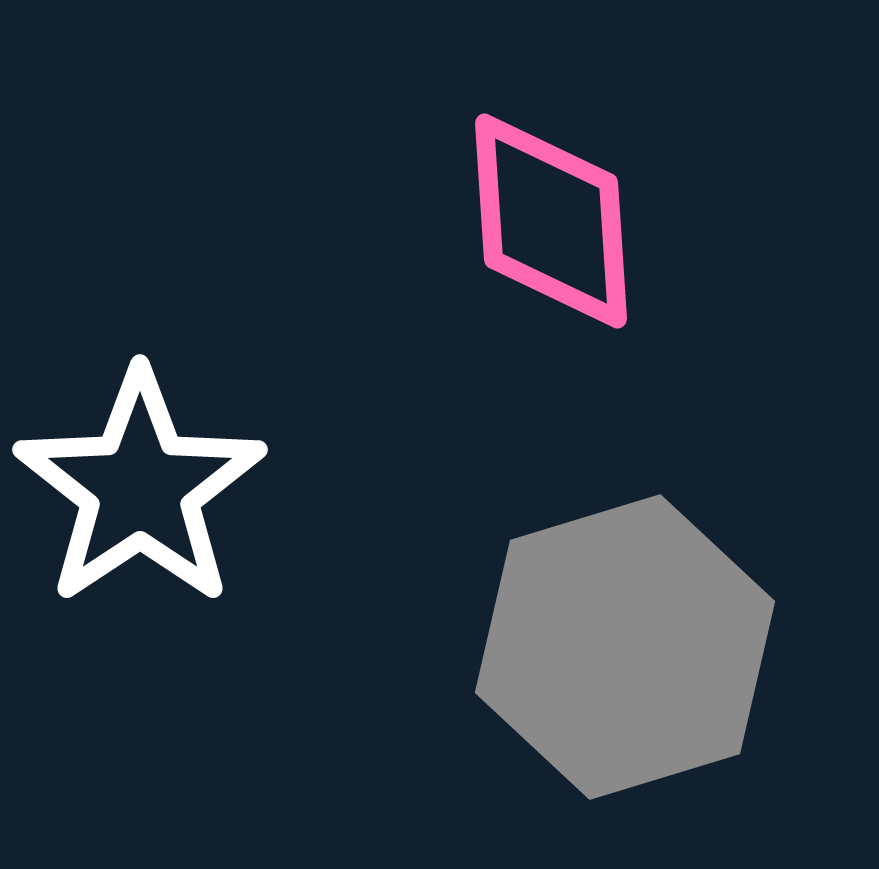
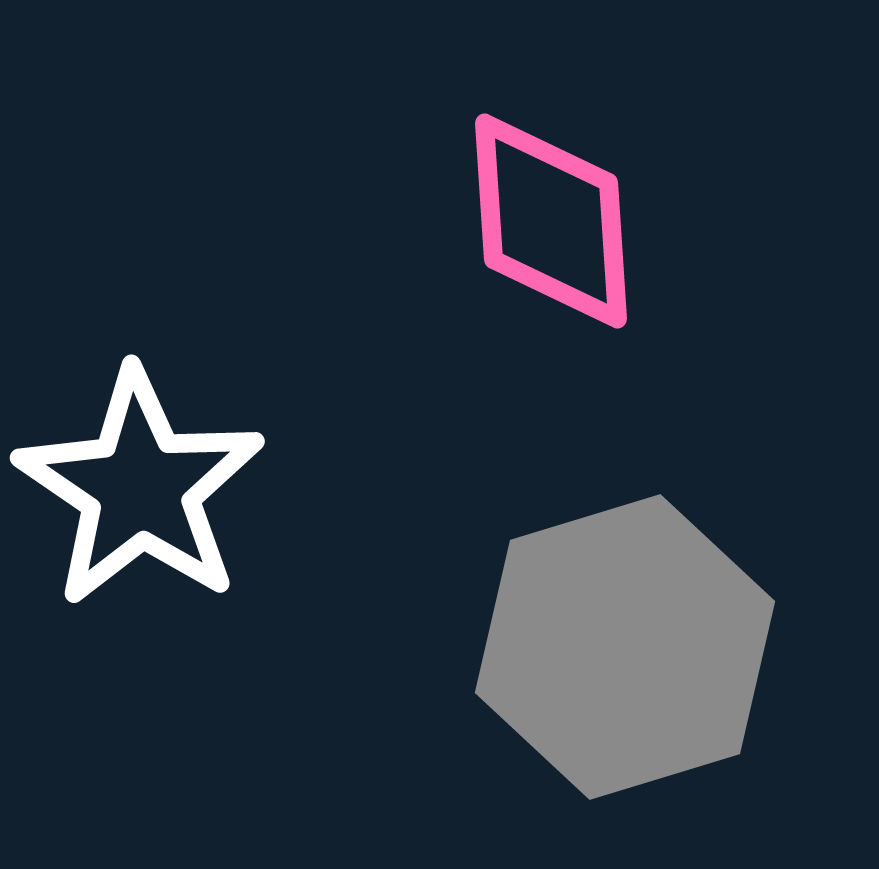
white star: rotated 4 degrees counterclockwise
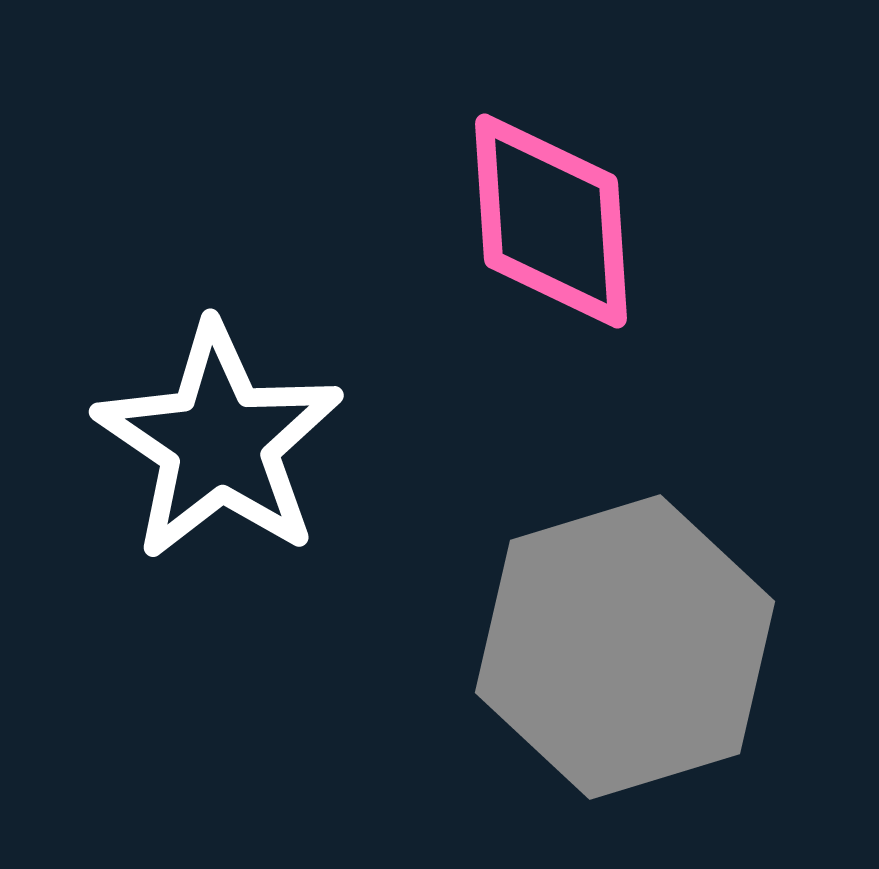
white star: moved 79 px right, 46 px up
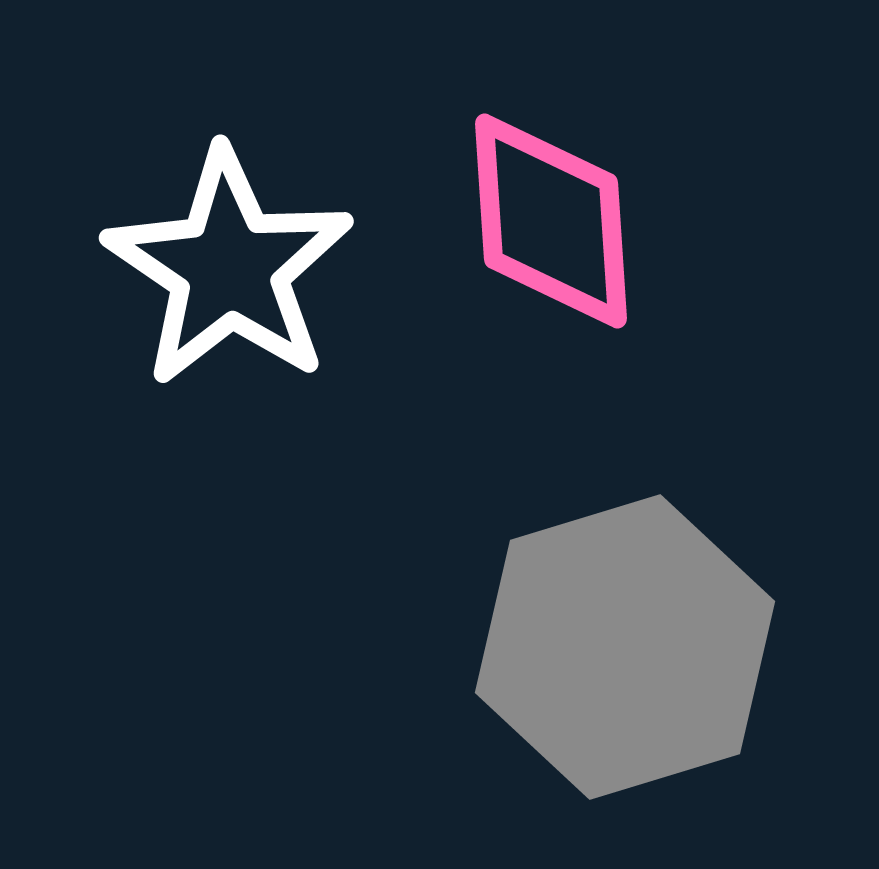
white star: moved 10 px right, 174 px up
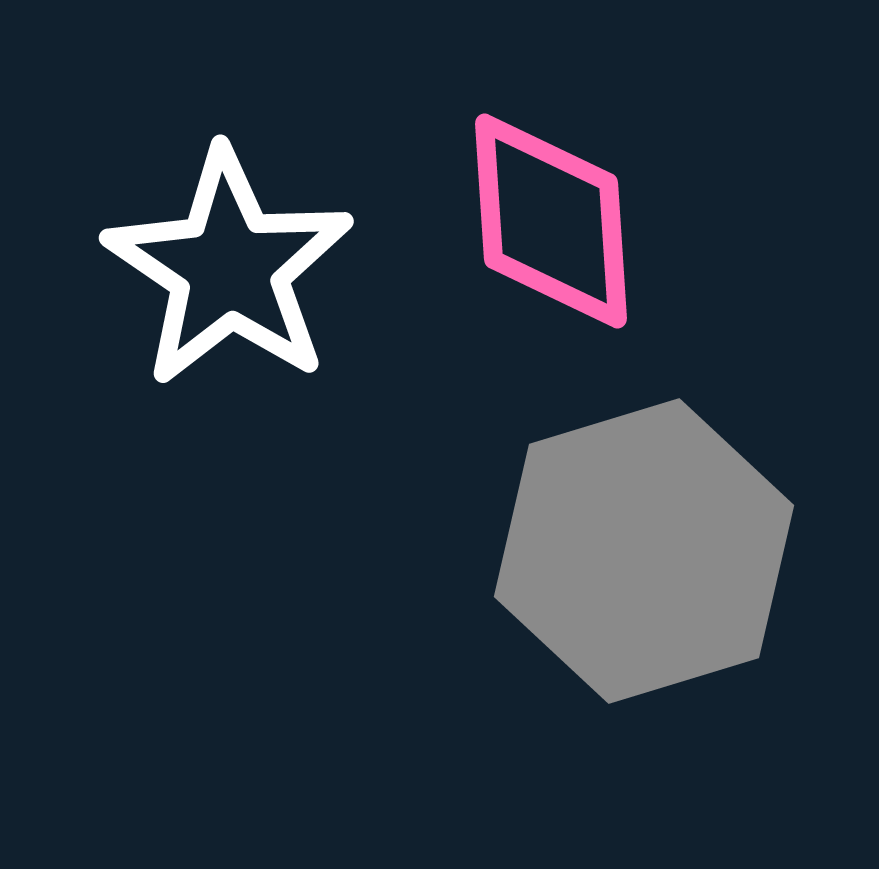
gray hexagon: moved 19 px right, 96 px up
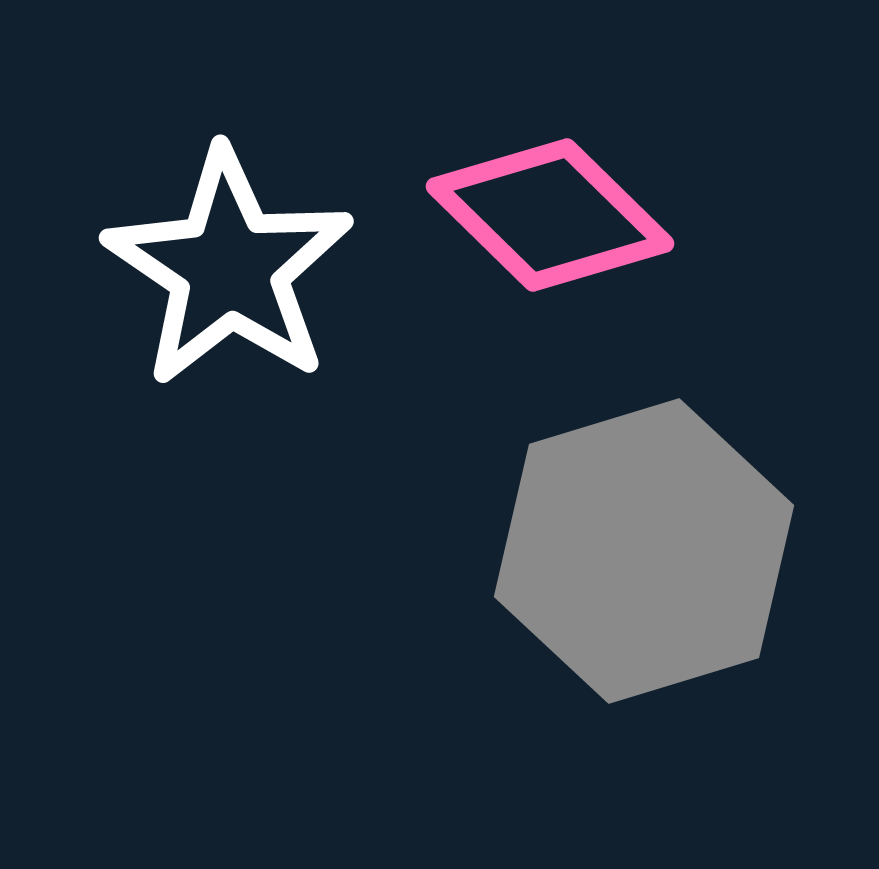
pink diamond: moved 1 px left, 6 px up; rotated 42 degrees counterclockwise
